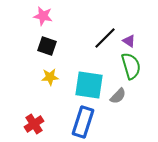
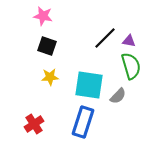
purple triangle: rotated 24 degrees counterclockwise
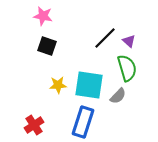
purple triangle: rotated 32 degrees clockwise
green semicircle: moved 4 px left, 2 px down
yellow star: moved 8 px right, 8 px down
red cross: moved 1 px down
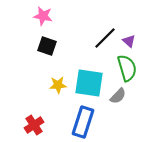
cyan square: moved 2 px up
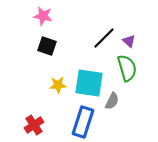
black line: moved 1 px left
gray semicircle: moved 6 px left, 5 px down; rotated 18 degrees counterclockwise
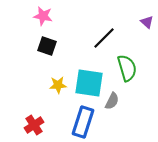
purple triangle: moved 18 px right, 19 px up
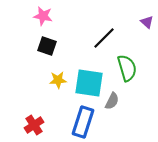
yellow star: moved 5 px up
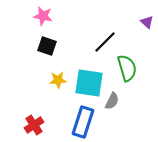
black line: moved 1 px right, 4 px down
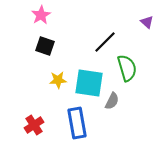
pink star: moved 2 px left, 1 px up; rotated 30 degrees clockwise
black square: moved 2 px left
blue rectangle: moved 6 px left, 1 px down; rotated 28 degrees counterclockwise
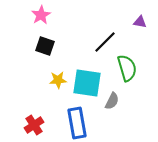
purple triangle: moved 7 px left; rotated 32 degrees counterclockwise
cyan square: moved 2 px left
